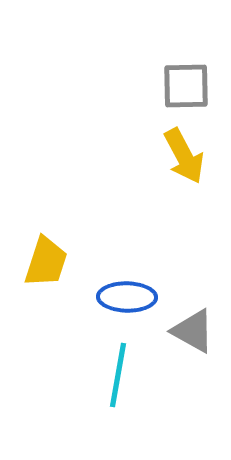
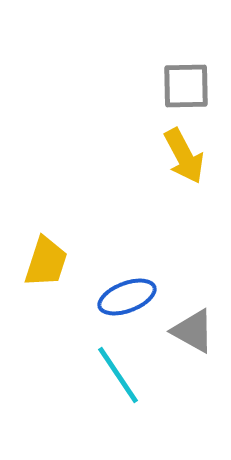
blue ellipse: rotated 22 degrees counterclockwise
cyan line: rotated 44 degrees counterclockwise
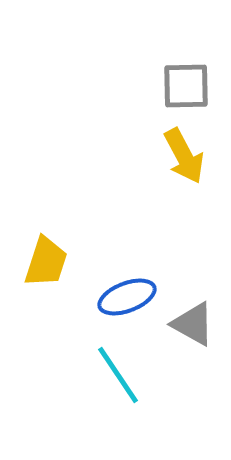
gray triangle: moved 7 px up
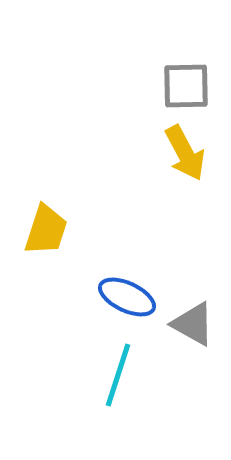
yellow arrow: moved 1 px right, 3 px up
yellow trapezoid: moved 32 px up
blue ellipse: rotated 46 degrees clockwise
cyan line: rotated 52 degrees clockwise
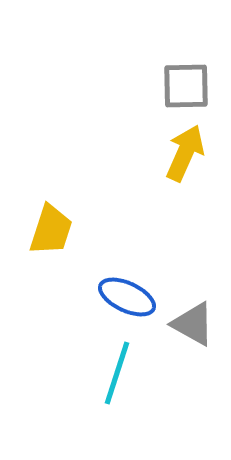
yellow arrow: rotated 128 degrees counterclockwise
yellow trapezoid: moved 5 px right
cyan line: moved 1 px left, 2 px up
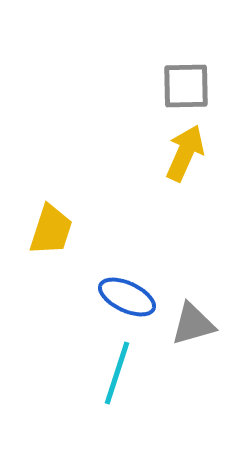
gray triangle: rotated 45 degrees counterclockwise
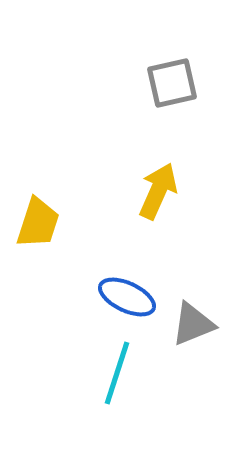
gray square: moved 14 px left, 3 px up; rotated 12 degrees counterclockwise
yellow arrow: moved 27 px left, 38 px down
yellow trapezoid: moved 13 px left, 7 px up
gray triangle: rotated 6 degrees counterclockwise
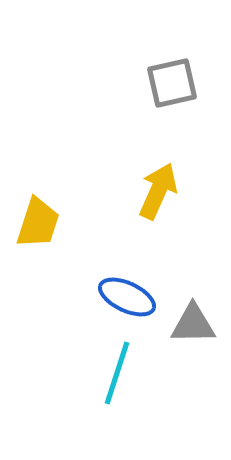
gray triangle: rotated 21 degrees clockwise
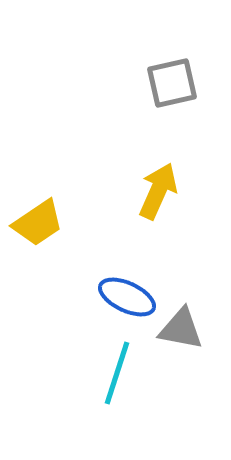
yellow trapezoid: rotated 38 degrees clockwise
gray triangle: moved 12 px left, 5 px down; rotated 12 degrees clockwise
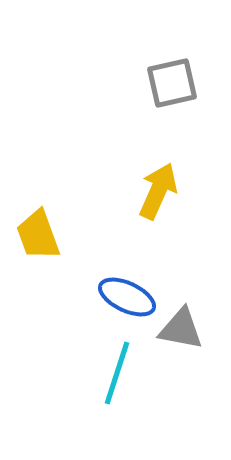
yellow trapezoid: moved 12 px down; rotated 104 degrees clockwise
